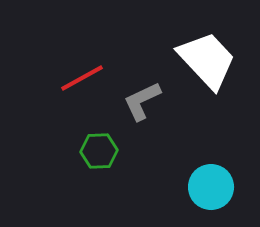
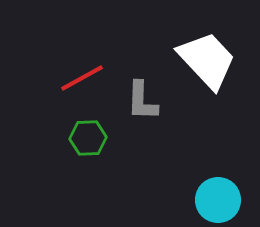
gray L-shape: rotated 63 degrees counterclockwise
green hexagon: moved 11 px left, 13 px up
cyan circle: moved 7 px right, 13 px down
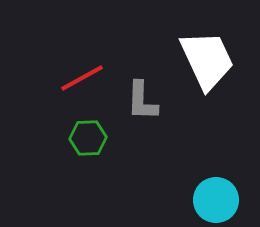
white trapezoid: rotated 18 degrees clockwise
cyan circle: moved 2 px left
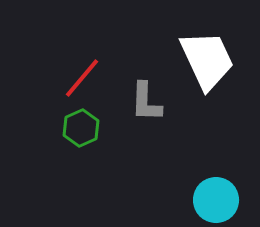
red line: rotated 21 degrees counterclockwise
gray L-shape: moved 4 px right, 1 px down
green hexagon: moved 7 px left, 10 px up; rotated 21 degrees counterclockwise
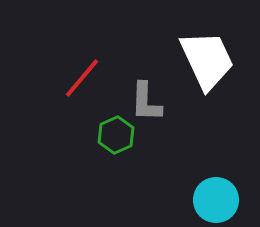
green hexagon: moved 35 px right, 7 px down
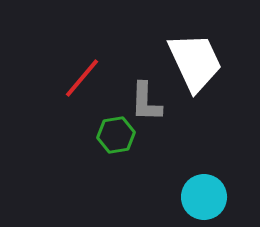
white trapezoid: moved 12 px left, 2 px down
green hexagon: rotated 15 degrees clockwise
cyan circle: moved 12 px left, 3 px up
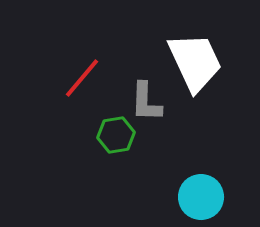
cyan circle: moved 3 px left
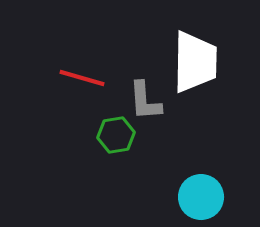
white trapezoid: rotated 26 degrees clockwise
red line: rotated 66 degrees clockwise
gray L-shape: moved 1 px left, 1 px up; rotated 6 degrees counterclockwise
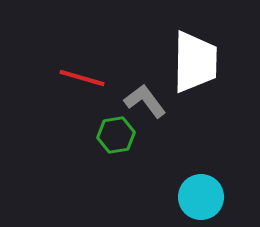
gray L-shape: rotated 147 degrees clockwise
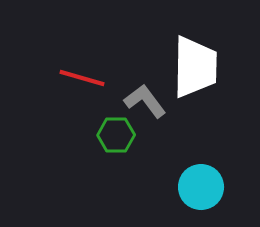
white trapezoid: moved 5 px down
green hexagon: rotated 9 degrees clockwise
cyan circle: moved 10 px up
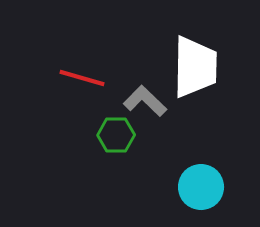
gray L-shape: rotated 9 degrees counterclockwise
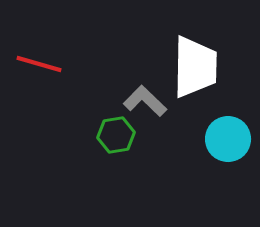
red line: moved 43 px left, 14 px up
green hexagon: rotated 9 degrees counterclockwise
cyan circle: moved 27 px right, 48 px up
